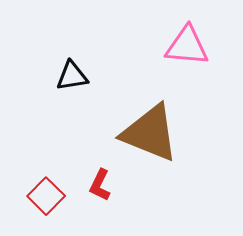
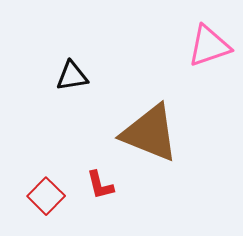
pink triangle: moved 22 px right; rotated 24 degrees counterclockwise
red L-shape: rotated 40 degrees counterclockwise
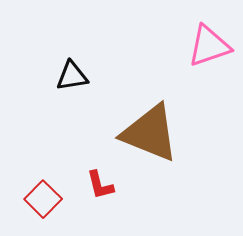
red square: moved 3 px left, 3 px down
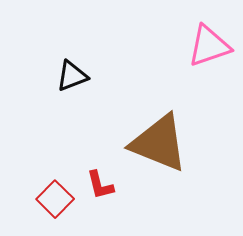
black triangle: rotated 12 degrees counterclockwise
brown triangle: moved 9 px right, 10 px down
red square: moved 12 px right
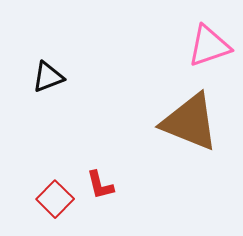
black triangle: moved 24 px left, 1 px down
brown triangle: moved 31 px right, 21 px up
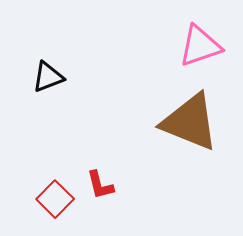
pink triangle: moved 9 px left
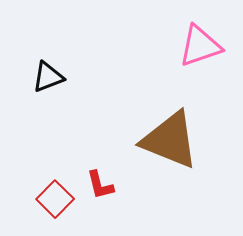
brown triangle: moved 20 px left, 18 px down
